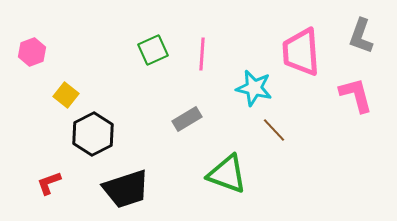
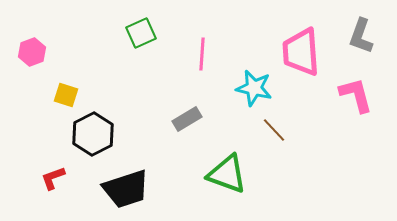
green square: moved 12 px left, 17 px up
yellow square: rotated 20 degrees counterclockwise
red L-shape: moved 4 px right, 5 px up
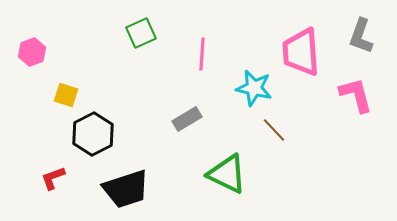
green triangle: rotated 6 degrees clockwise
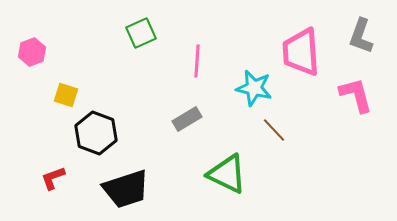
pink line: moved 5 px left, 7 px down
black hexagon: moved 3 px right, 1 px up; rotated 12 degrees counterclockwise
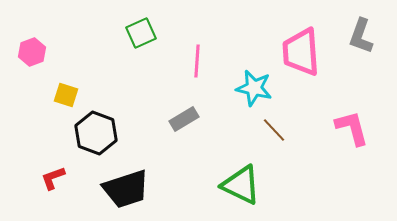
pink L-shape: moved 4 px left, 33 px down
gray rectangle: moved 3 px left
green triangle: moved 14 px right, 11 px down
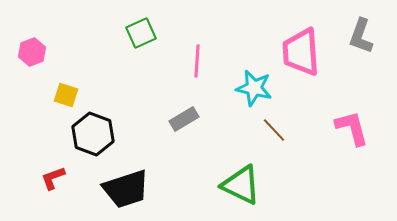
black hexagon: moved 3 px left, 1 px down
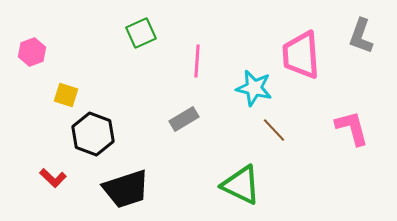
pink trapezoid: moved 3 px down
red L-shape: rotated 116 degrees counterclockwise
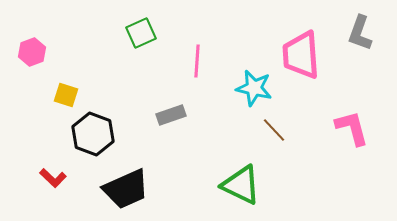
gray L-shape: moved 1 px left, 3 px up
gray rectangle: moved 13 px left, 4 px up; rotated 12 degrees clockwise
black trapezoid: rotated 6 degrees counterclockwise
